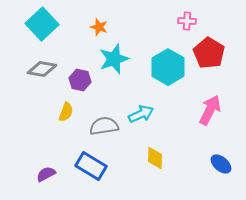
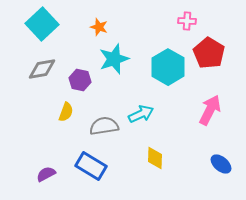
gray diamond: rotated 20 degrees counterclockwise
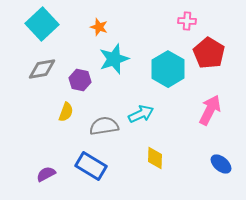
cyan hexagon: moved 2 px down
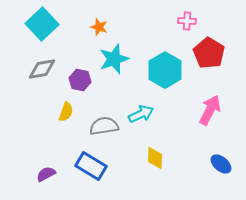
cyan hexagon: moved 3 px left, 1 px down
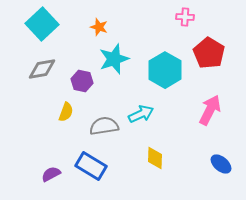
pink cross: moved 2 px left, 4 px up
purple hexagon: moved 2 px right, 1 px down
purple semicircle: moved 5 px right
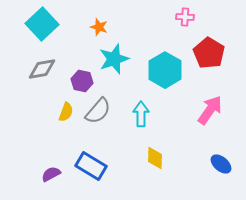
pink arrow: rotated 8 degrees clockwise
cyan arrow: rotated 65 degrees counterclockwise
gray semicircle: moved 6 px left, 15 px up; rotated 140 degrees clockwise
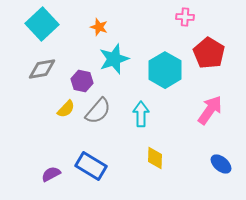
yellow semicircle: moved 3 px up; rotated 24 degrees clockwise
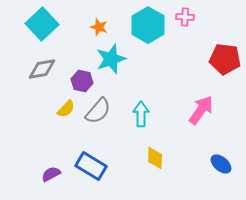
red pentagon: moved 16 px right, 6 px down; rotated 24 degrees counterclockwise
cyan star: moved 3 px left
cyan hexagon: moved 17 px left, 45 px up
pink arrow: moved 9 px left
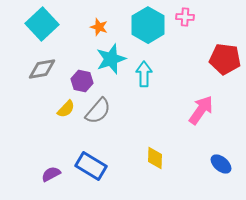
cyan arrow: moved 3 px right, 40 px up
